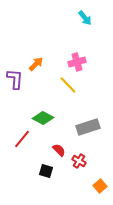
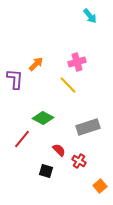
cyan arrow: moved 5 px right, 2 px up
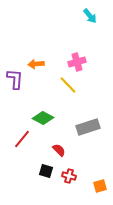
orange arrow: rotated 140 degrees counterclockwise
red cross: moved 10 px left, 15 px down; rotated 16 degrees counterclockwise
orange square: rotated 24 degrees clockwise
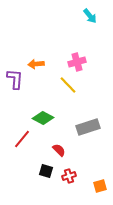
red cross: rotated 32 degrees counterclockwise
